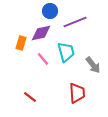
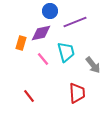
red line: moved 1 px left, 1 px up; rotated 16 degrees clockwise
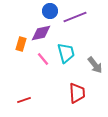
purple line: moved 5 px up
orange rectangle: moved 1 px down
cyan trapezoid: moved 1 px down
gray arrow: moved 2 px right
red line: moved 5 px left, 4 px down; rotated 72 degrees counterclockwise
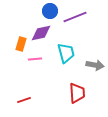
pink line: moved 8 px left; rotated 56 degrees counterclockwise
gray arrow: rotated 42 degrees counterclockwise
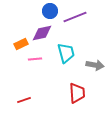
purple diamond: moved 1 px right
orange rectangle: rotated 48 degrees clockwise
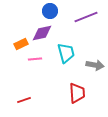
purple line: moved 11 px right
